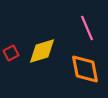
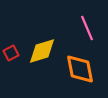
orange diamond: moved 5 px left
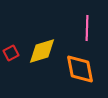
pink line: rotated 25 degrees clockwise
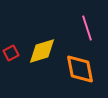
pink line: rotated 20 degrees counterclockwise
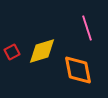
red square: moved 1 px right, 1 px up
orange diamond: moved 2 px left, 1 px down
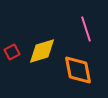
pink line: moved 1 px left, 1 px down
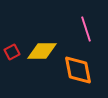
yellow diamond: rotated 16 degrees clockwise
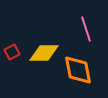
yellow diamond: moved 2 px right, 2 px down
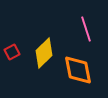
yellow diamond: rotated 44 degrees counterclockwise
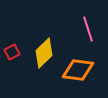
pink line: moved 2 px right
orange diamond: rotated 72 degrees counterclockwise
